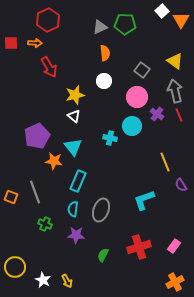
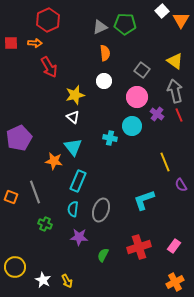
white triangle: moved 1 px left, 1 px down
purple pentagon: moved 18 px left, 2 px down
purple star: moved 3 px right, 2 px down
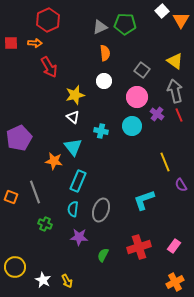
cyan cross: moved 9 px left, 7 px up
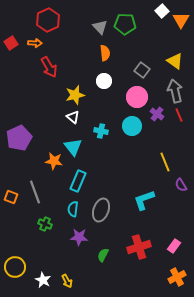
gray triangle: rotated 49 degrees counterclockwise
red square: rotated 32 degrees counterclockwise
orange cross: moved 2 px right, 5 px up
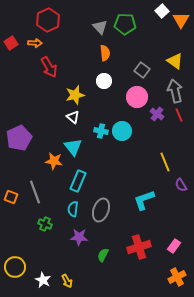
cyan circle: moved 10 px left, 5 px down
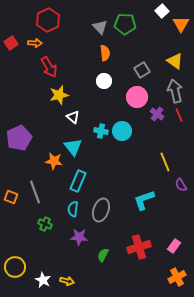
orange triangle: moved 4 px down
gray square: rotated 21 degrees clockwise
yellow star: moved 16 px left
yellow arrow: rotated 48 degrees counterclockwise
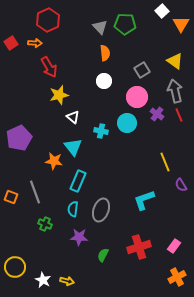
cyan circle: moved 5 px right, 8 px up
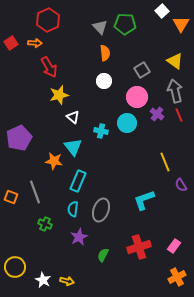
purple star: rotated 30 degrees counterclockwise
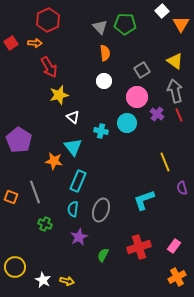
purple pentagon: moved 2 px down; rotated 15 degrees counterclockwise
purple semicircle: moved 1 px right, 3 px down; rotated 16 degrees clockwise
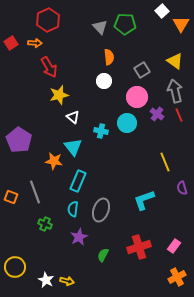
orange semicircle: moved 4 px right, 4 px down
white star: moved 3 px right
